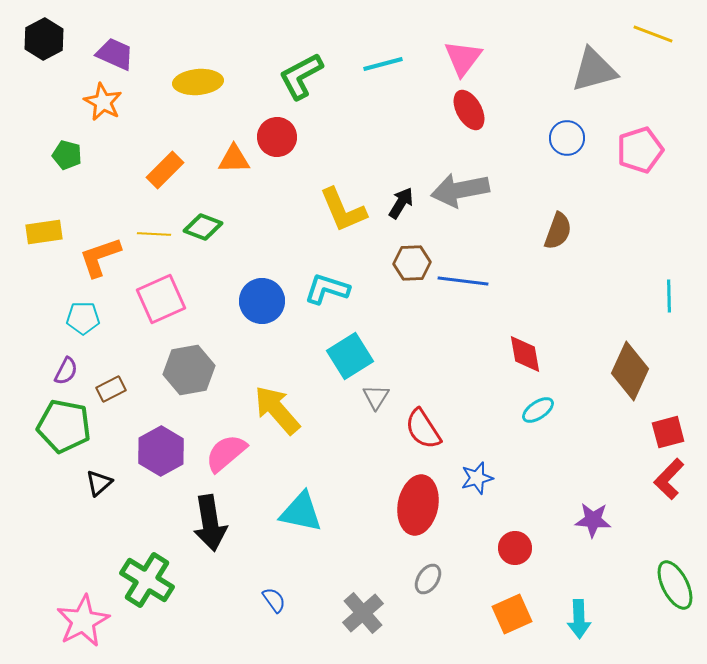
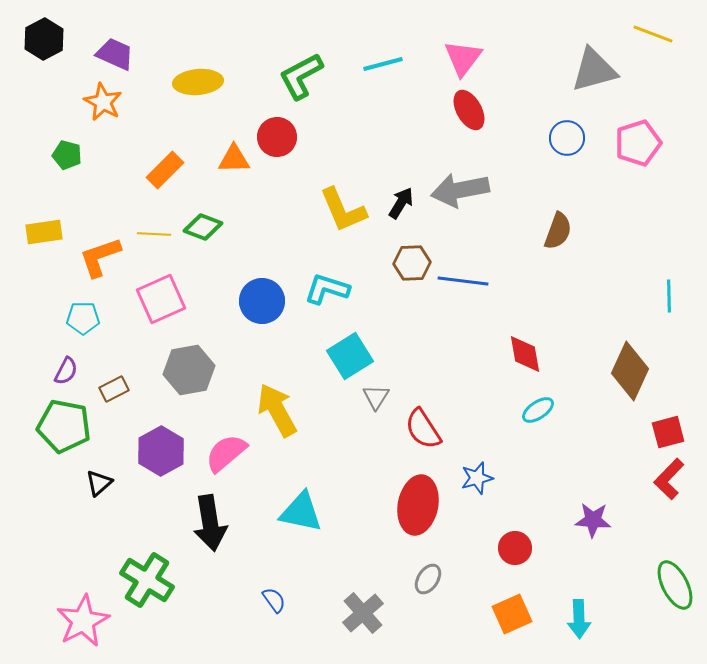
pink pentagon at (640, 150): moved 2 px left, 7 px up
brown rectangle at (111, 389): moved 3 px right
yellow arrow at (277, 410): rotated 12 degrees clockwise
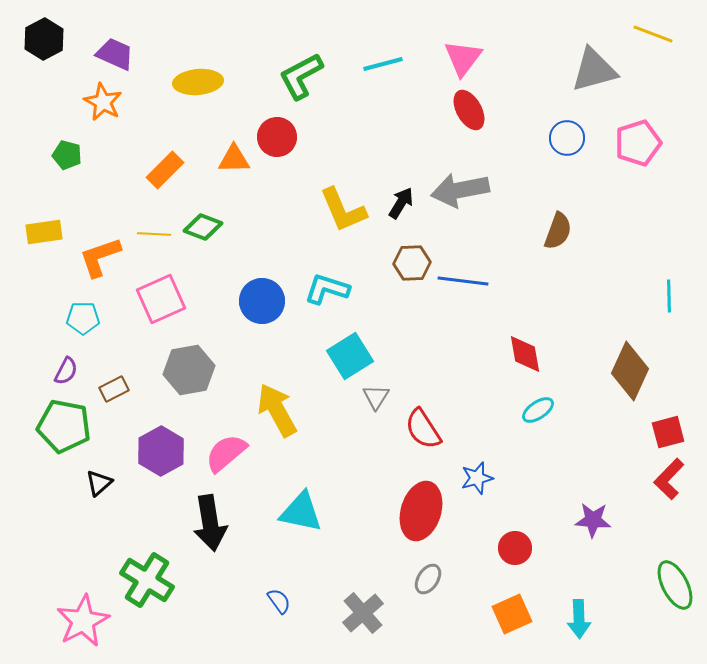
red ellipse at (418, 505): moved 3 px right, 6 px down; rotated 6 degrees clockwise
blue semicircle at (274, 600): moved 5 px right, 1 px down
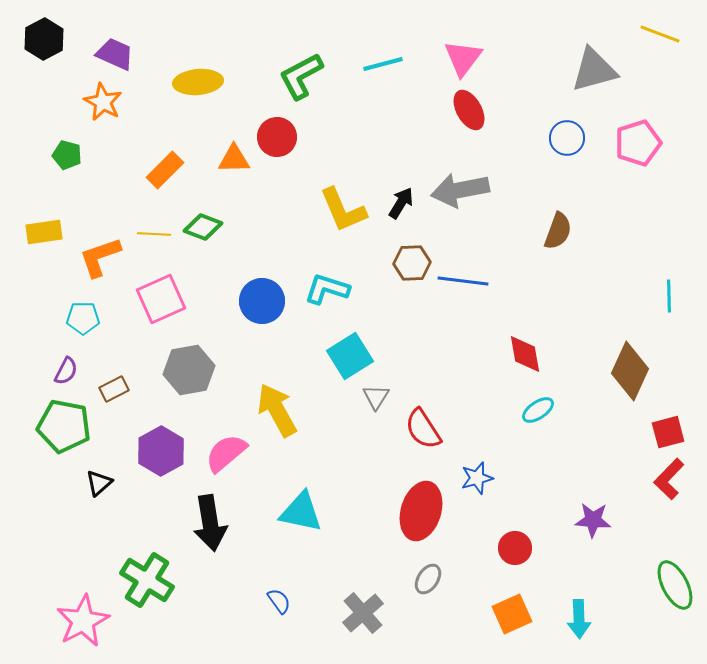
yellow line at (653, 34): moved 7 px right
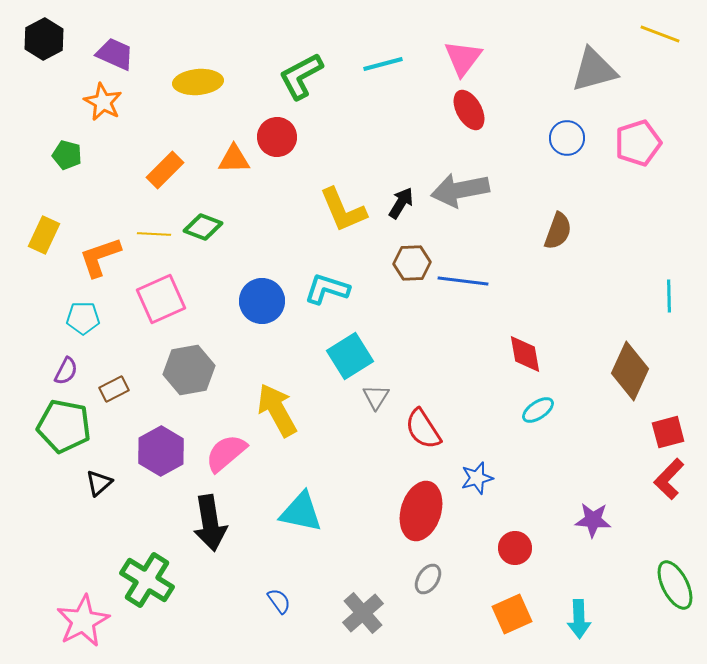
yellow rectangle at (44, 232): moved 3 px down; rotated 57 degrees counterclockwise
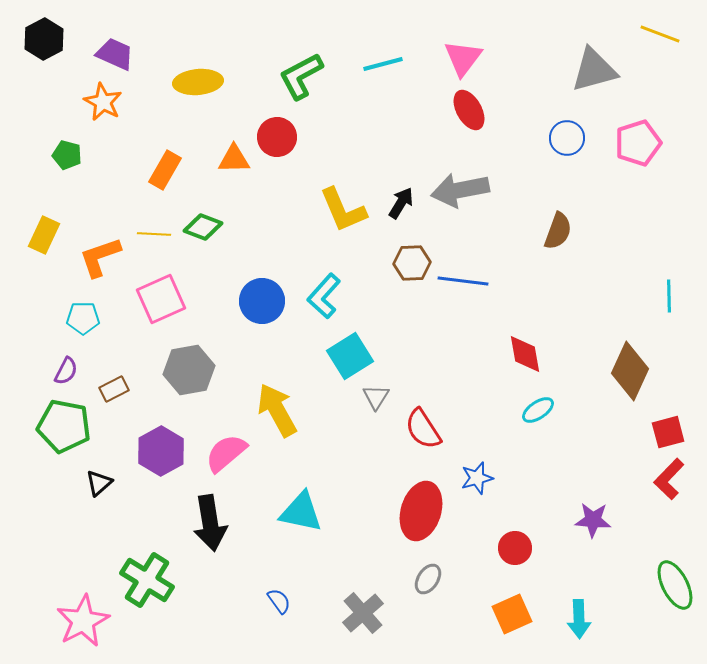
orange rectangle at (165, 170): rotated 15 degrees counterclockwise
cyan L-shape at (327, 289): moved 3 px left, 7 px down; rotated 66 degrees counterclockwise
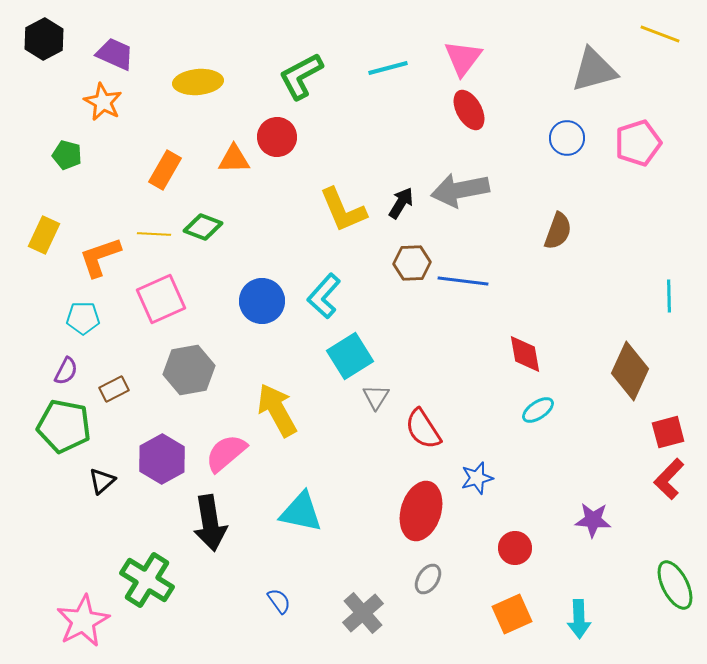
cyan line at (383, 64): moved 5 px right, 4 px down
purple hexagon at (161, 451): moved 1 px right, 8 px down
black triangle at (99, 483): moved 3 px right, 2 px up
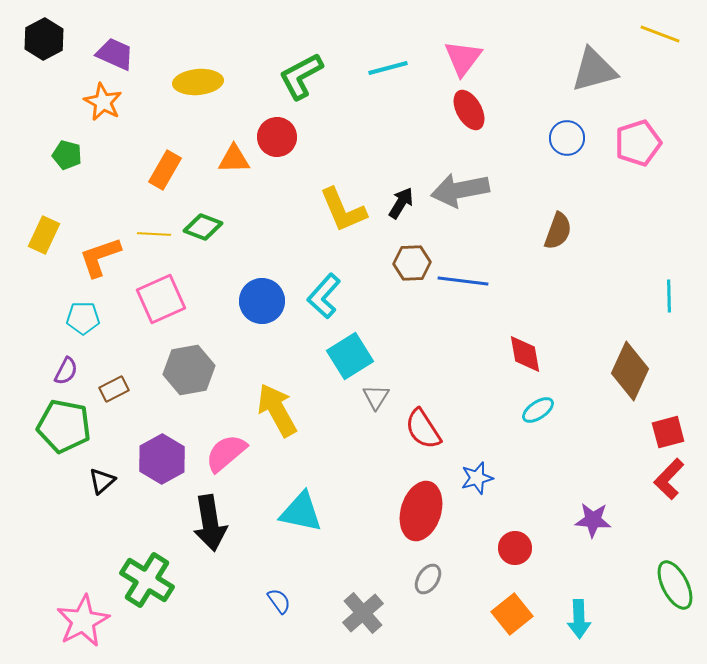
orange square at (512, 614): rotated 15 degrees counterclockwise
